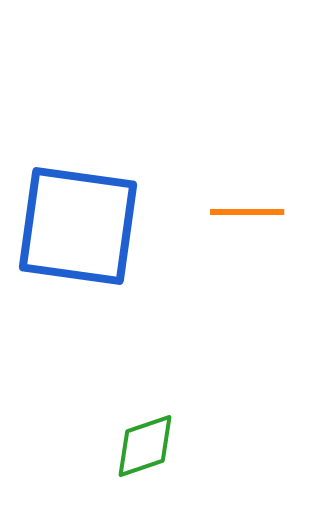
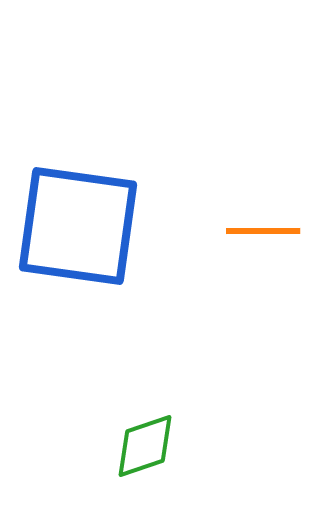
orange line: moved 16 px right, 19 px down
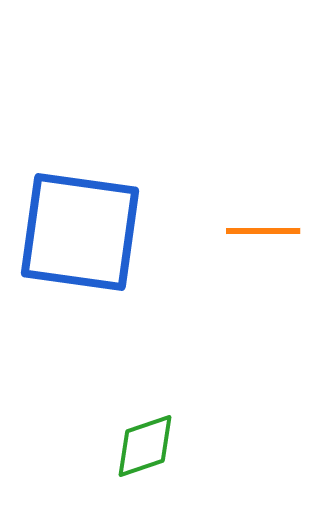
blue square: moved 2 px right, 6 px down
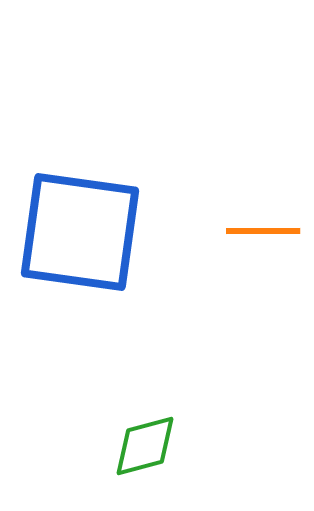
green diamond: rotated 4 degrees clockwise
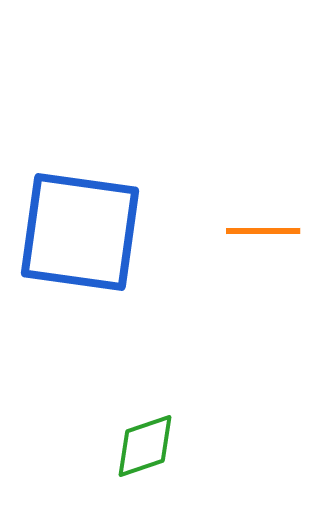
green diamond: rotated 4 degrees counterclockwise
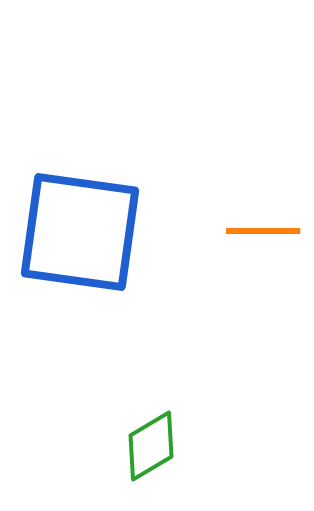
green diamond: moved 6 px right; rotated 12 degrees counterclockwise
